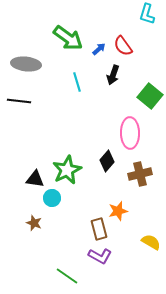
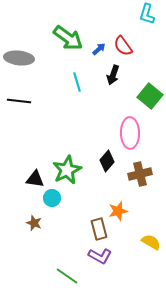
gray ellipse: moved 7 px left, 6 px up
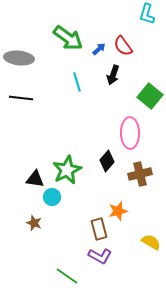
black line: moved 2 px right, 3 px up
cyan circle: moved 1 px up
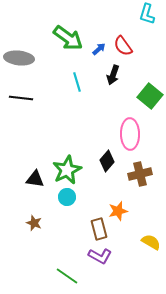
pink ellipse: moved 1 px down
cyan circle: moved 15 px right
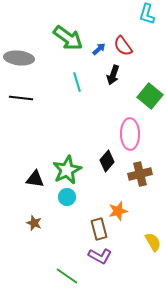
yellow semicircle: moved 2 px right; rotated 30 degrees clockwise
